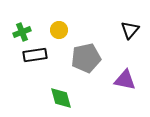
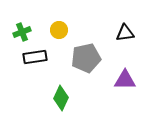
black triangle: moved 5 px left, 3 px down; rotated 42 degrees clockwise
black rectangle: moved 2 px down
purple triangle: rotated 10 degrees counterclockwise
green diamond: rotated 40 degrees clockwise
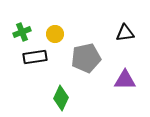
yellow circle: moved 4 px left, 4 px down
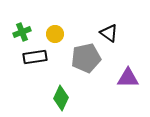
black triangle: moved 16 px left; rotated 42 degrees clockwise
purple triangle: moved 3 px right, 2 px up
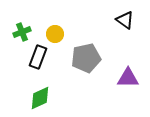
black triangle: moved 16 px right, 13 px up
black rectangle: moved 3 px right; rotated 60 degrees counterclockwise
green diamond: moved 21 px left; rotated 40 degrees clockwise
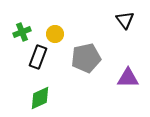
black triangle: rotated 18 degrees clockwise
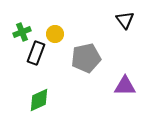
black rectangle: moved 2 px left, 4 px up
purple triangle: moved 3 px left, 8 px down
green diamond: moved 1 px left, 2 px down
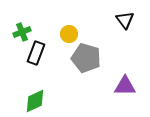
yellow circle: moved 14 px right
gray pentagon: rotated 28 degrees clockwise
green diamond: moved 4 px left, 1 px down
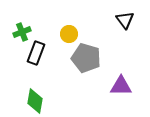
purple triangle: moved 4 px left
green diamond: rotated 55 degrees counterclockwise
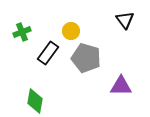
yellow circle: moved 2 px right, 3 px up
black rectangle: moved 12 px right; rotated 15 degrees clockwise
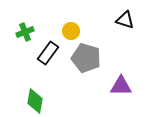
black triangle: rotated 36 degrees counterclockwise
green cross: moved 3 px right
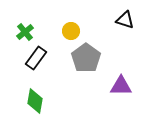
green cross: rotated 18 degrees counterclockwise
black rectangle: moved 12 px left, 5 px down
gray pentagon: rotated 20 degrees clockwise
